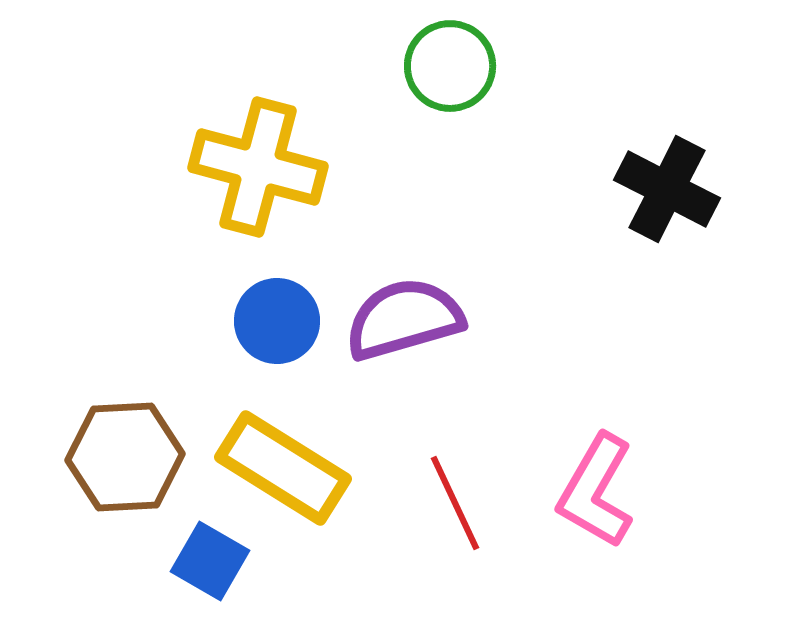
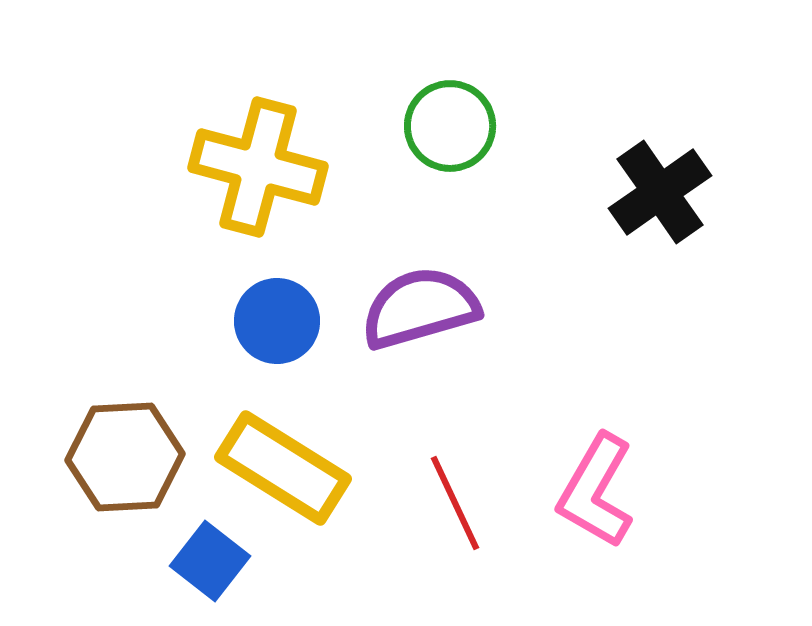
green circle: moved 60 px down
black cross: moved 7 px left, 3 px down; rotated 28 degrees clockwise
purple semicircle: moved 16 px right, 11 px up
blue square: rotated 8 degrees clockwise
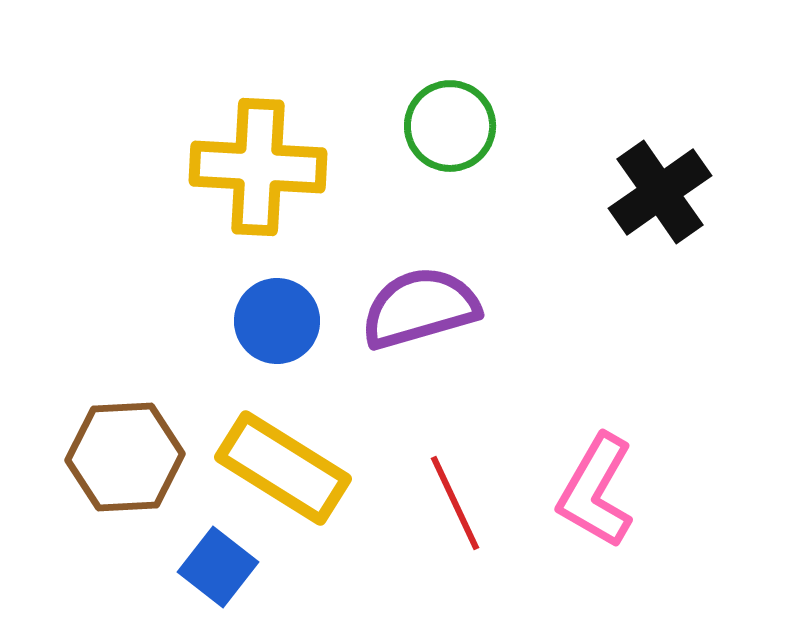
yellow cross: rotated 12 degrees counterclockwise
blue square: moved 8 px right, 6 px down
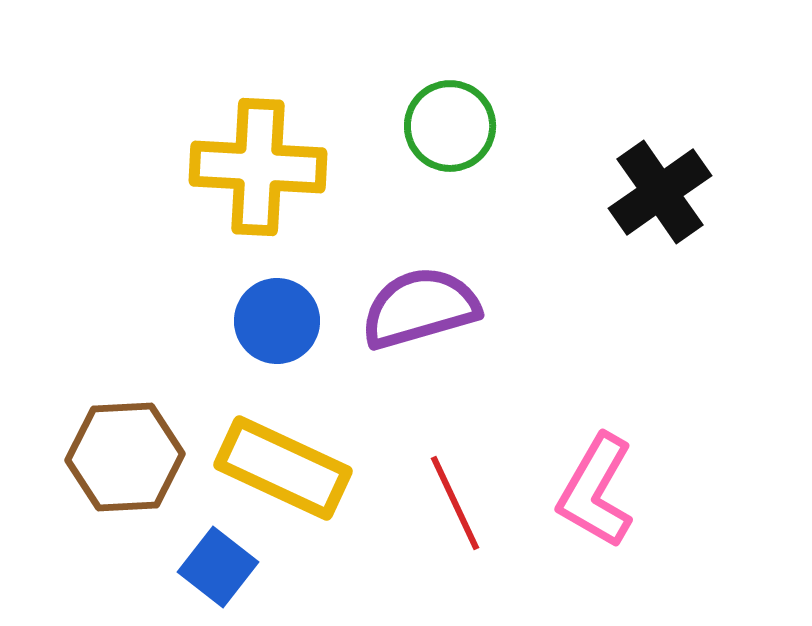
yellow rectangle: rotated 7 degrees counterclockwise
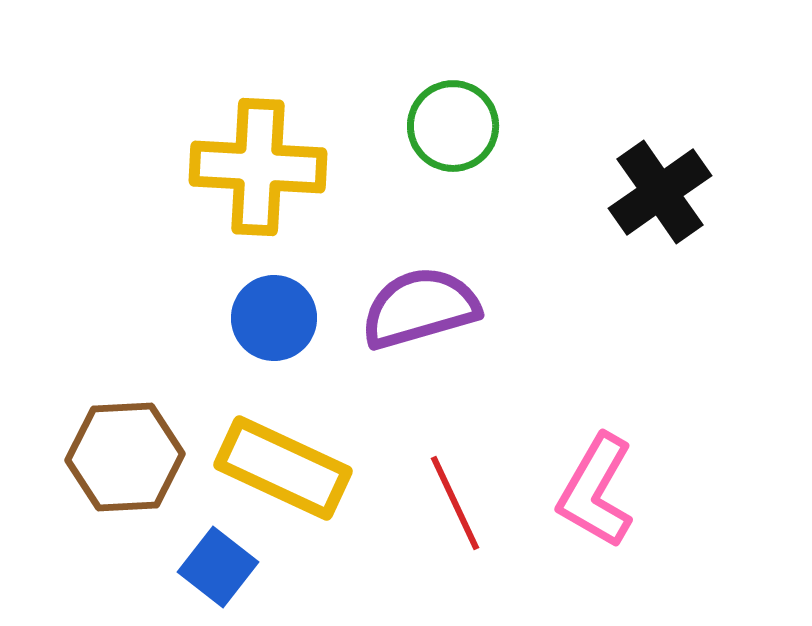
green circle: moved 3 px right
blue circle: moved 3 px left, 3 px up
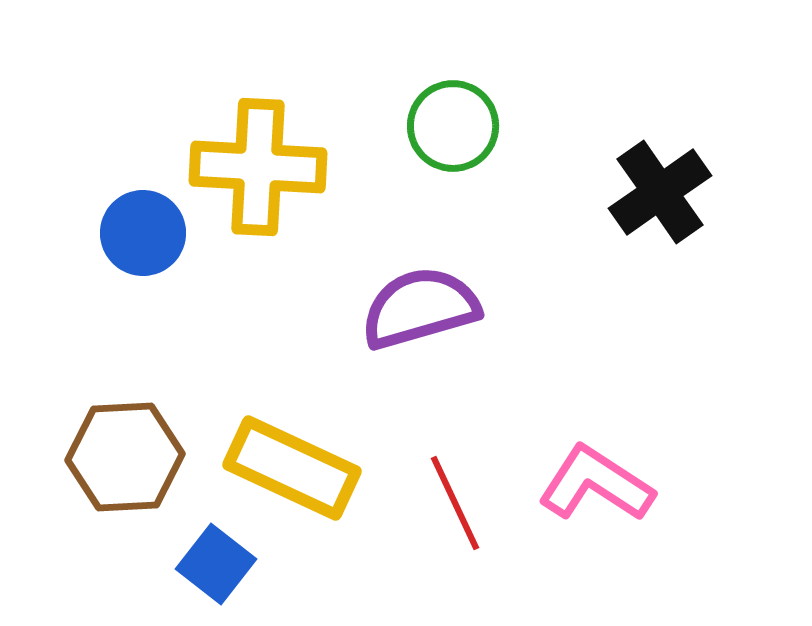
blue circle: moved 131 px left, 85 px up
yellow rectangle: moved 9 px right
pink L-shape: moved 7 px up; rotated 93 degrees clockwise
blue square: moved 2 px left, 3 px up
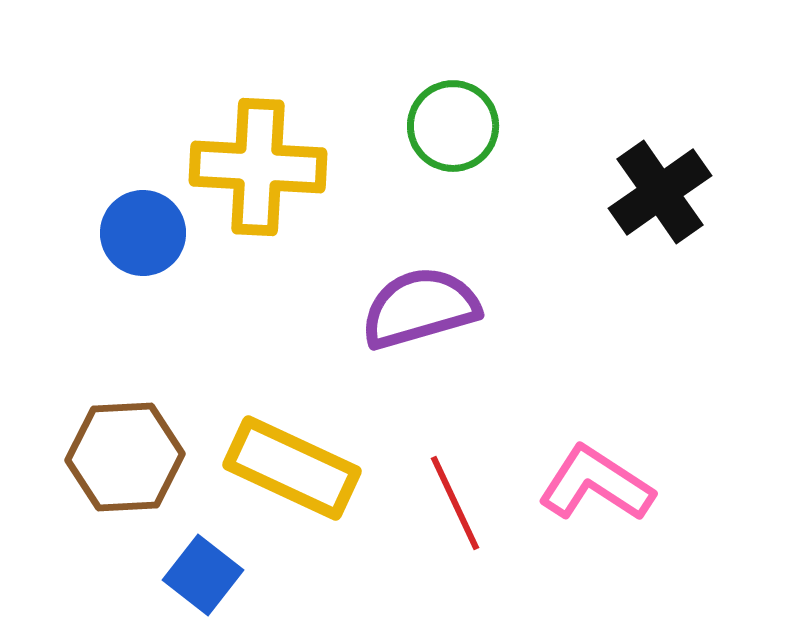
blue square: moved 13 px left, 11 px down
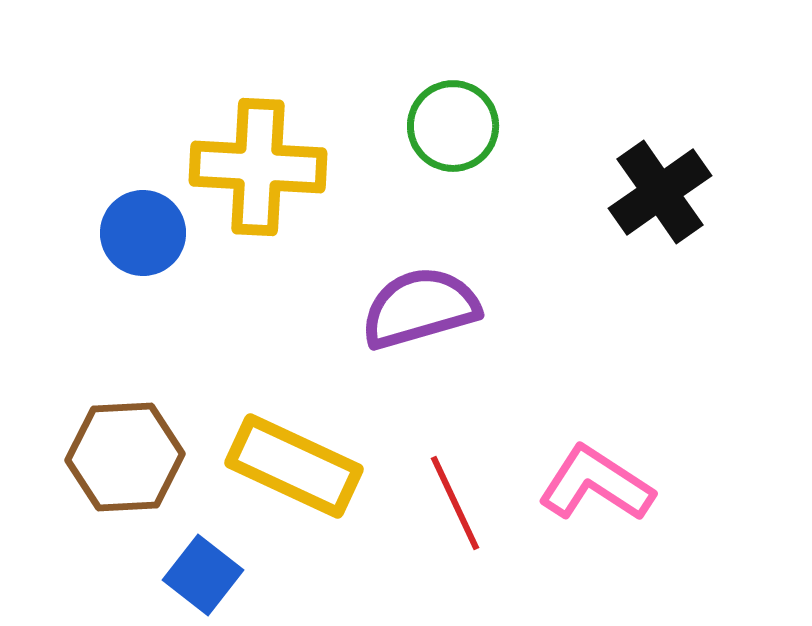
yellow rectangle: moved 2 px right, 2 px up
